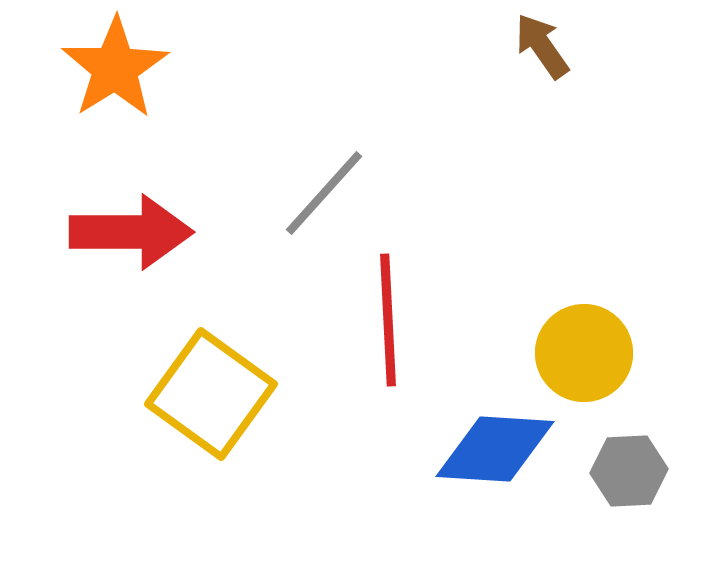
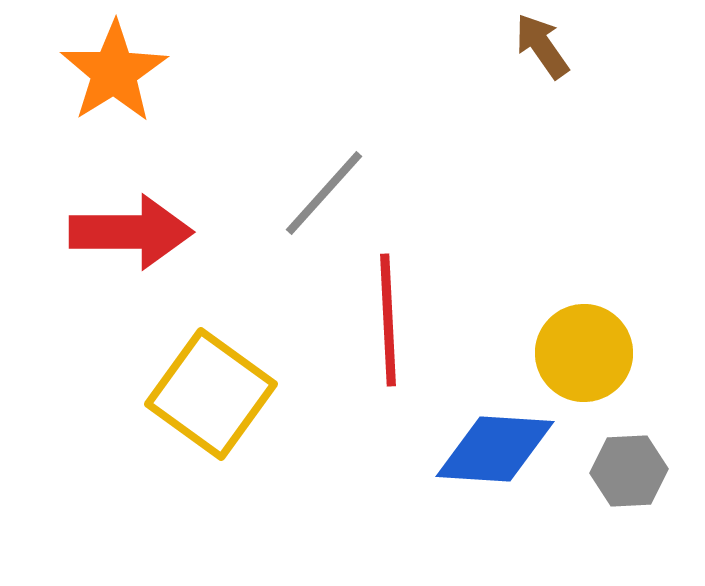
orange star: moved 1 px left, 4 px down
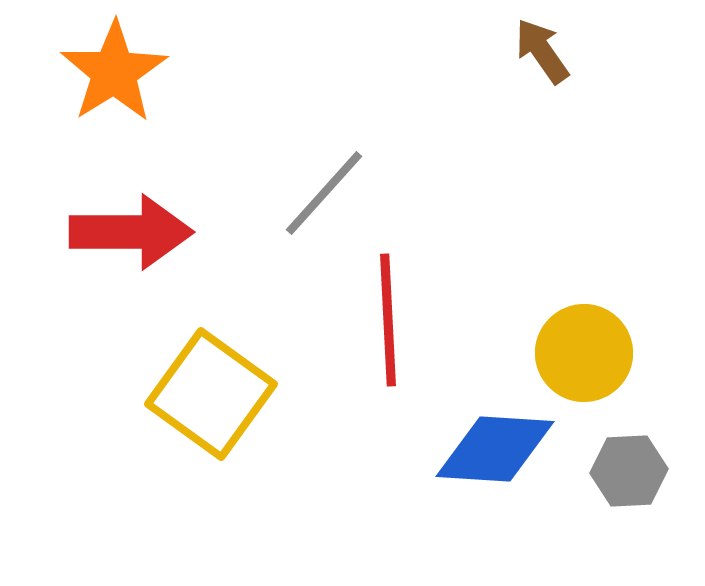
brown arrow: moved 5 px down
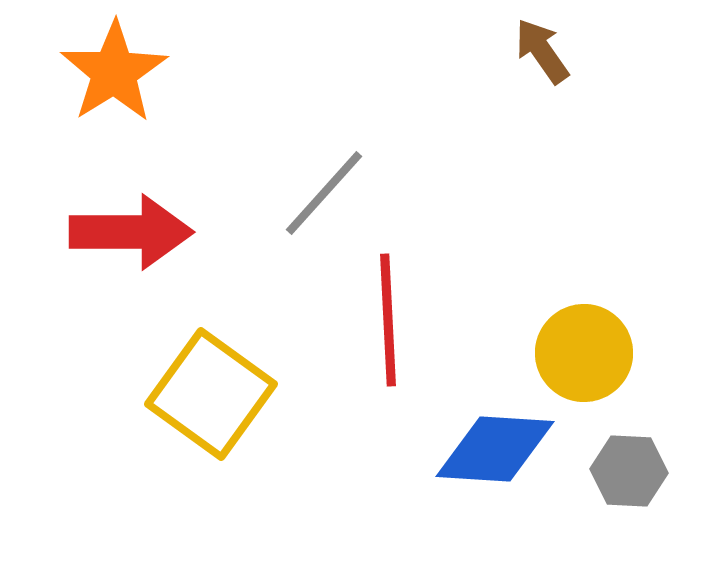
gray hexagon: rotated 6 degrees clockwise
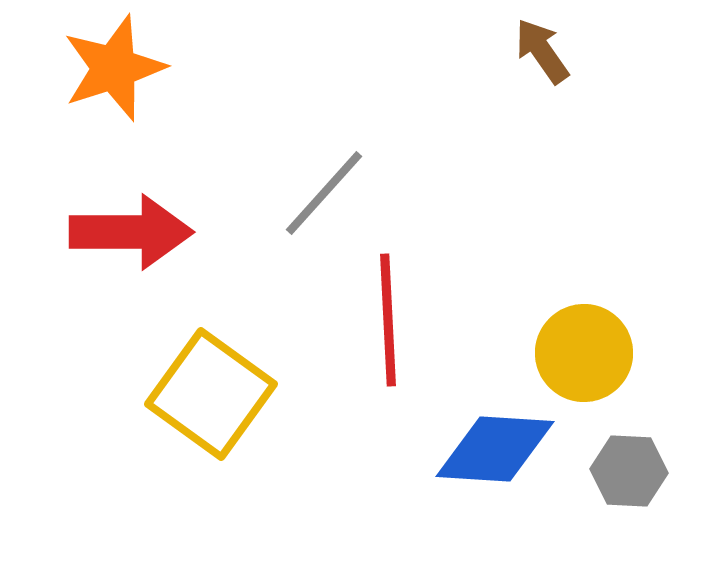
orange star: moved 4 px up; rotated 14 degrees clockwise
